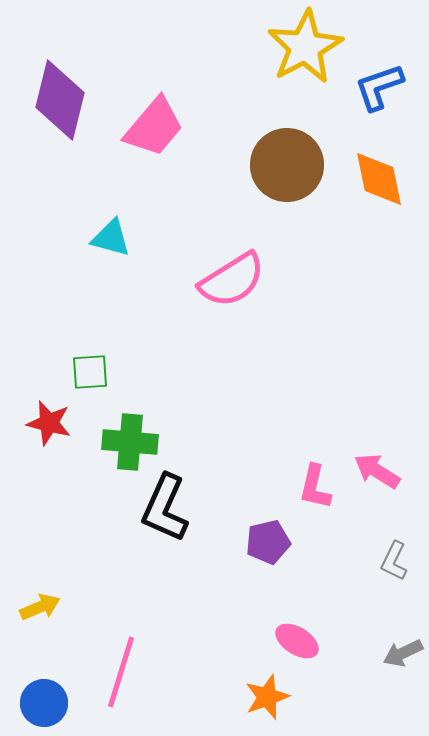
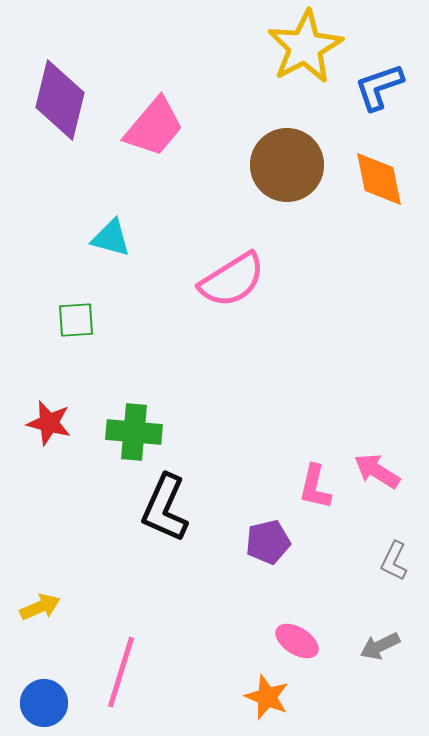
green square: moved 14 px left, 52 px up
green cross: moved 4 px right, 10 px up
gray arrow: moved 23 px left, 7 px up
orange star: rotated 30 degrees counterclockwise
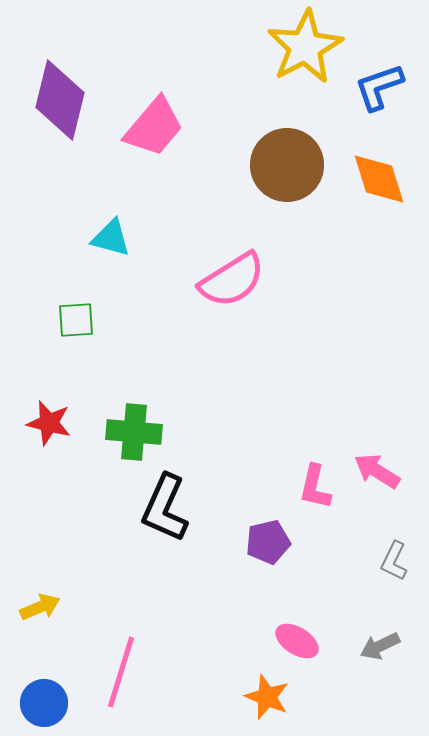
orange diamond: rotated 6 degrees counterclockwise
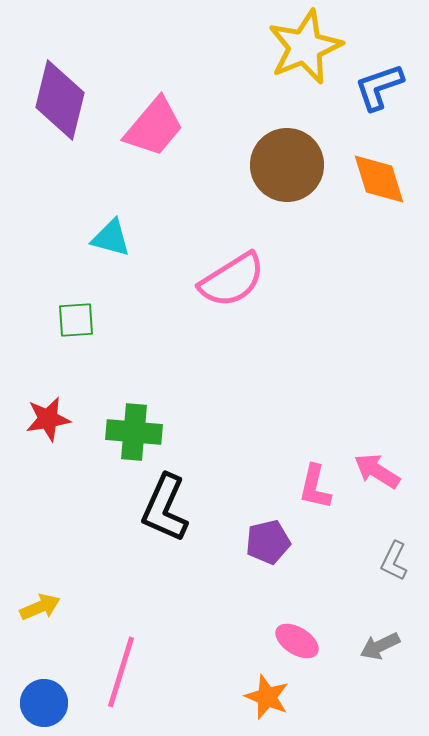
yellow star: rotated 6 degrees clockwise
red star: moved 1 px left, 4 px up; rotated 24 degrees counterclockwise
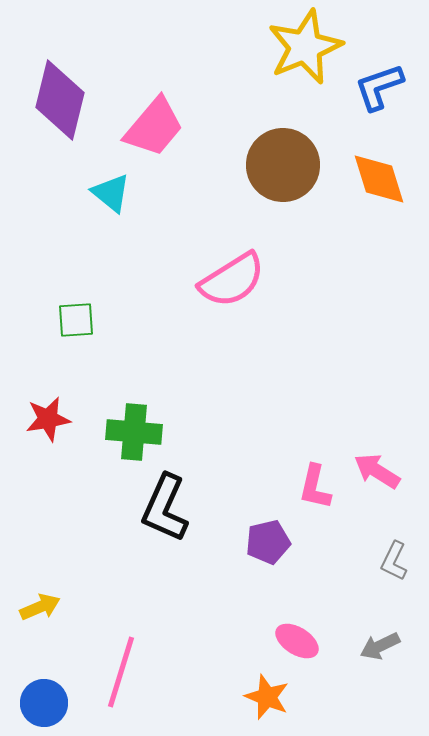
brown circle: moved 4 px left
cyan triangle: moved 45 px up; rotated 24 degrees clockwise
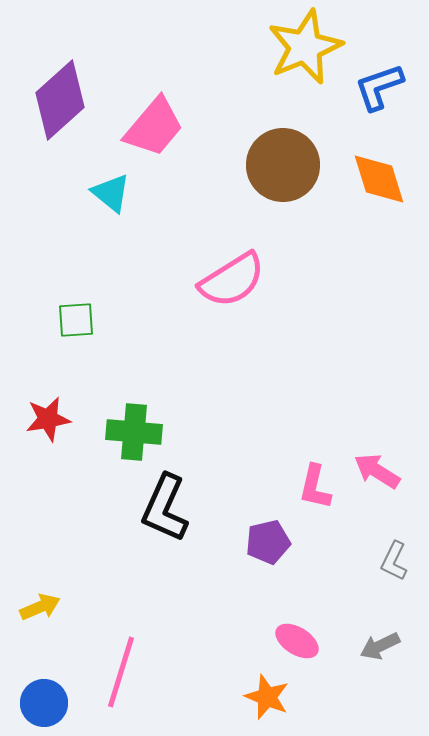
purple diamond: rotated 34 degrees clockwise
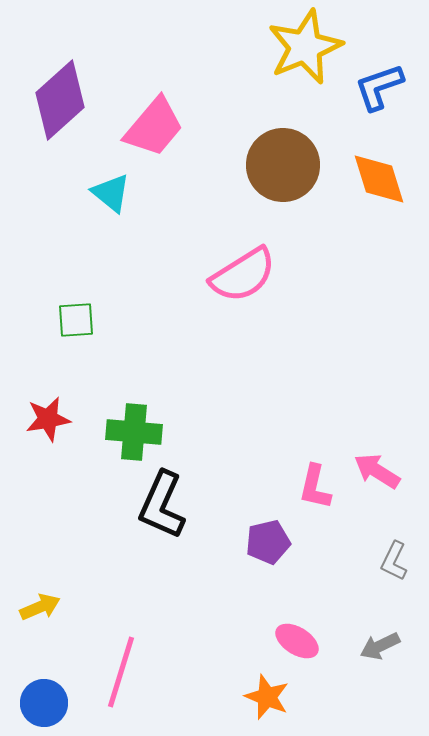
pink semicircle: moved 11 px right, 5 px up
black L-shape: moved 3 px left, 3 px up
